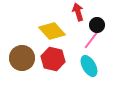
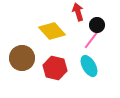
red hexagon: moved 2 px right, 9 px down
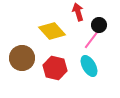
black circle: moved 2 px right
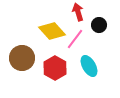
pink line: moved 17 px left
red hexagon: rotated 15 degrees clockwise
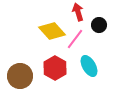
brown circle: moved 2 px left, 18 px down
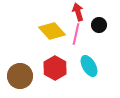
pink line: moved 1 px right, 5 px up; rotated 25 degrees counterclockwise
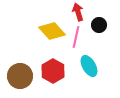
pink line: moved 3 px down
red hexagon: moved 2 px left, 3 px down
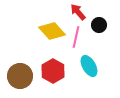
red arrow: rotated 24 degrees counterclockwise
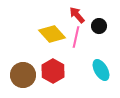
red arrow: moved 1 px left, 3 px down
black circle: moved 1 px down
yellow diamond: moved 3 px down
cyan ellipse: moved 12 px right, 4 px down
brown circle: moved 3 px right, 1 px up
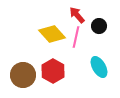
cyan ellipse: moved 2 px left, 3 px up
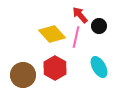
red arrow: moved 3 px right
red hexagon: moved 2 px right, 3 px up
